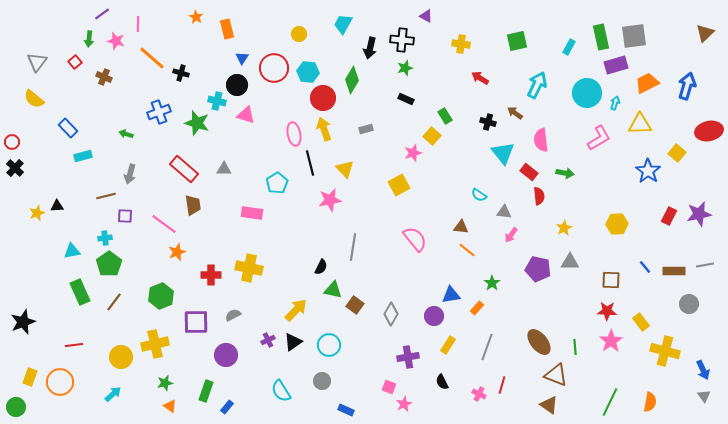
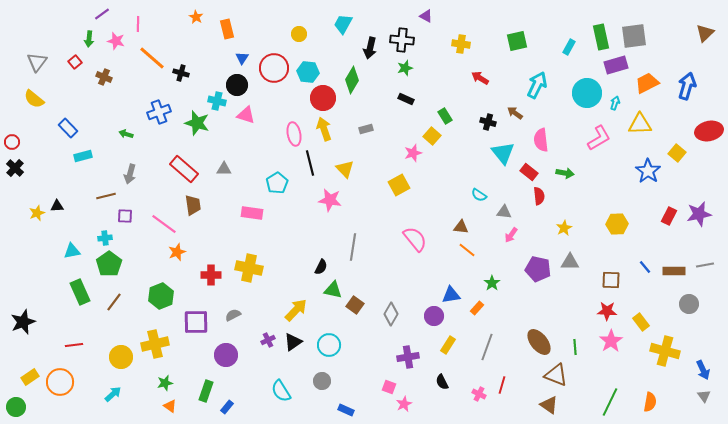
pink star at (330, 200): rotated 20 degrees clockwise
yellow rectangle at (30, 377): rotated 36 degrees clockwise
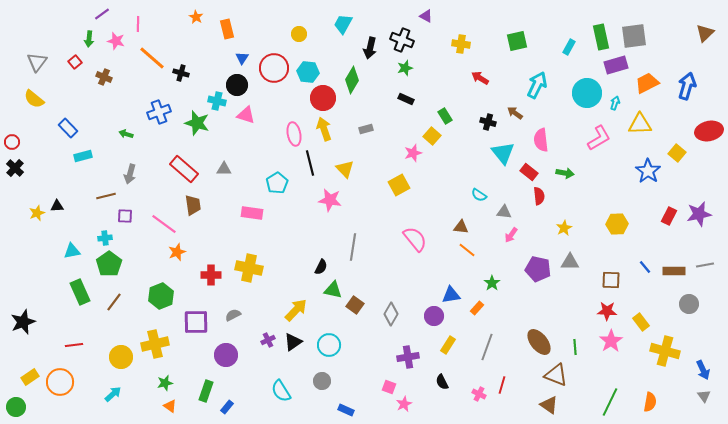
black cross at (402, 40): rotated 15 degrees clockwise
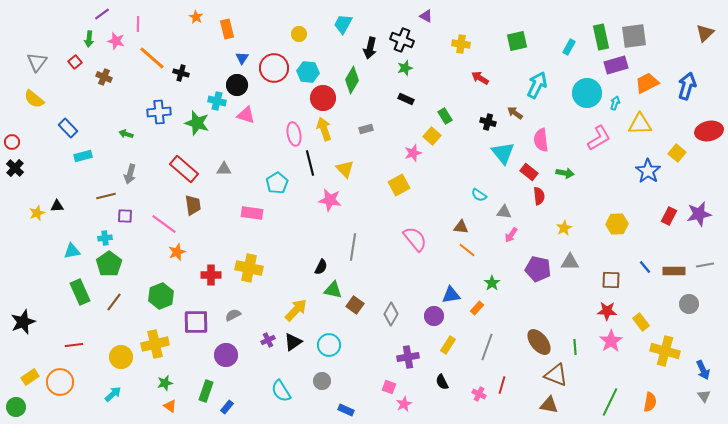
blue cross at (159, 112): rotated 15 degrees clockwise
brown triangle at (549, 405): rotated 24 degrees counterclockwise
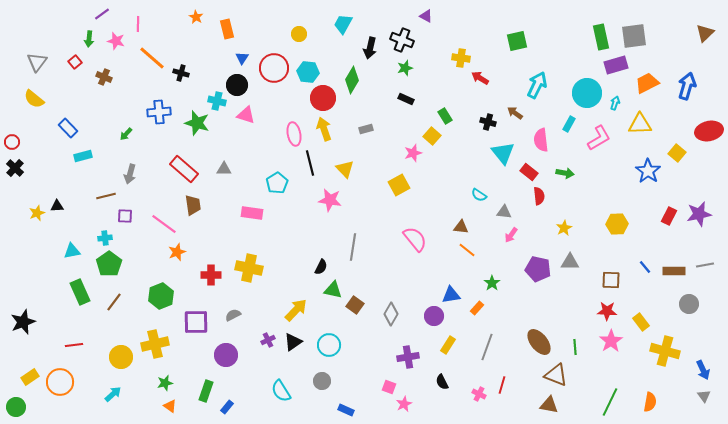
yellow cross at (461, 44): moved 14 px down
cyan rectangle at (569, 47): moved 77 px down
green arrow at (126, 134): rotated 64 degrees counterclockwise
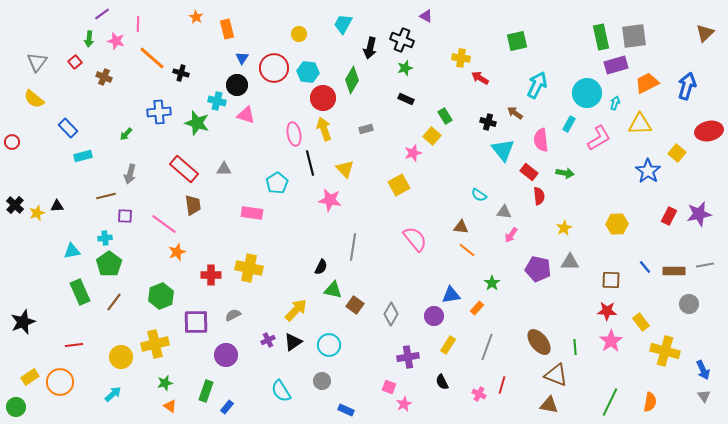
cyan triangle at (503, 153): moved 3 px up
black cross at (15, 168): moved 37 px down
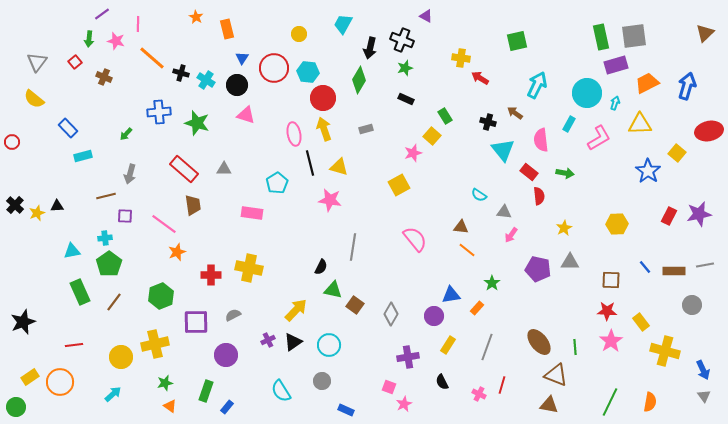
green diamond at (352, 80): moved 7 px right
cyan cross at (217, 101): moved 11 px left, 21 px up; rotated 18 degrees clockwise
yellow triangle at (345, 169): moved 6 px left, 2 px up; rotated 30 degrees counterclockwise
gray circle at (689, 304): moved 3 px right, 1 px down
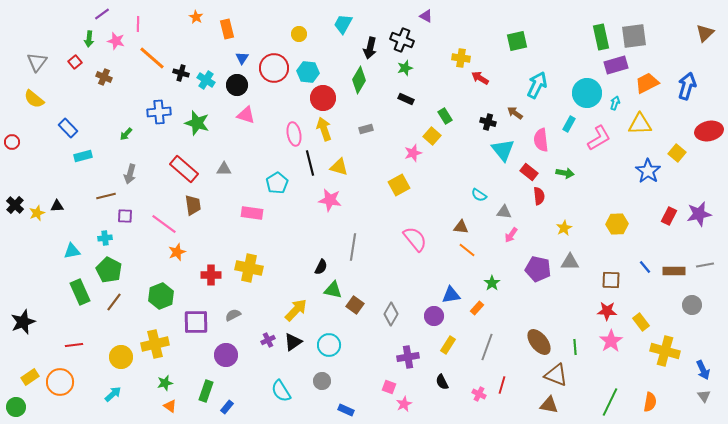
green pentagon at (109, 264): moved 6 px down; rotated 10 degrees counterclockwise
